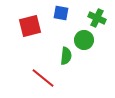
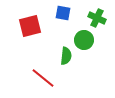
blue square: moved 2 px right
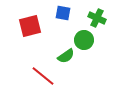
green semicircle: rotated 48 degrees clockwise
red line: moved 2 px up
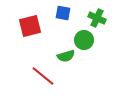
green semicircle: rotated 18 degrees clockwise
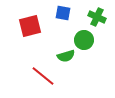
green cross: moved 1 px up
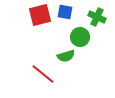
blue square: moved 2 px right, 1 px up
red square: moved 10 px right, 11 px up
green circle: moved 4 px left, 3 px up
red line: moved 2 px up
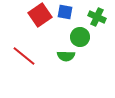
red square: rotated 20 degrees counterclockwise
green semicircle: rotated 18 degrees clockwise
red line: moved 19 px left, 18 px up
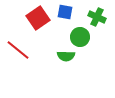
red square: moved 2 px left, 3 px down
red line: moved 6 px left, 6 px up
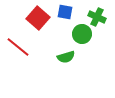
red square: rotated 15 degrees counterclockwise
green circle: moved 2 px right, 3 px up
red line: moved 3 px up
green semicircle: moved 1 px down; rotated 18 degrees counterclockwise
